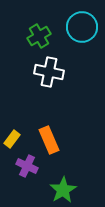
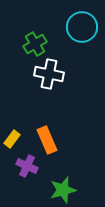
green cross: moved 4 px left, 8 px down
white cross: moved 2 px down
orange rectangle: moved 2 px left
green star: rotated 16 degrees clockwise
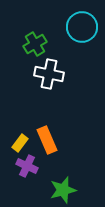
yellow rectangle: moved 8 px right, 4 px down
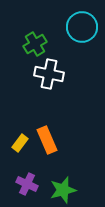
purple cross: moved 18 px down
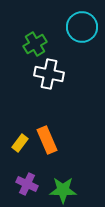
green star: rotated 16 degrees clockwise
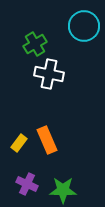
cyan circle: moved 2 px right, 1 px up
yellow rectangle: moved 1 px left
